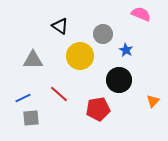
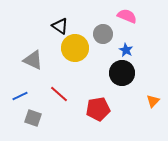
pink semicircle: moved 14 px left, 2 px down
yellow circle: moved 5 px left, 8 px up
gray triangle: rotated 25 degrees clockwise
black circle: moved 3 px right, 7 px up
blue line: moved 3 px left, 2 px up
gray square: moved 2 px right; rotated 24 degrees clockwise
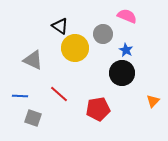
blue line: rotated 28 degrees clockwise
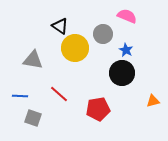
gray triangle: rotated 15 degrees counterclockwise
orange triangle: rotated 32 degrees clockwise
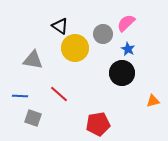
pink semicircle: moved 1 px left, 7 px down; rotated 66 degrees counterclockwise
blue star: moved 2 px right, 1 px up
red pentagon: moved 15 px down
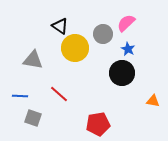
orange triangle: rotated 24 degrees clockwise
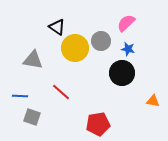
black triangle: moved 3 px left, 1 px down
gray circle: moved 2 px left, 7 px down
blue star: rotated 16 degrees counterclockwise
red line: moved 2 px right, 2 px up
gray square: moved 1 px left, 1 px up
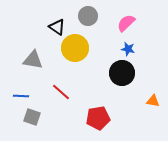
gray circle: moved 13 px left, 25 px up
blue line: moved 1 px right
red pentagon: moved 6 px up
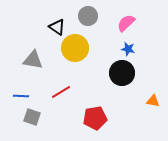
red line: rotated 72 degrees counterclockwise
red pentagon: moved 3 px left
